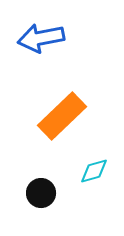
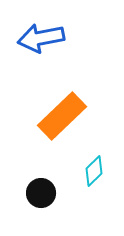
cyan diamond: rotated 28 degrees counterclockwise
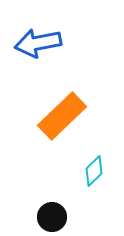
blue arrow: moved 3 px left, 5 px down
black circle: moved 11 px right, 24 px down
